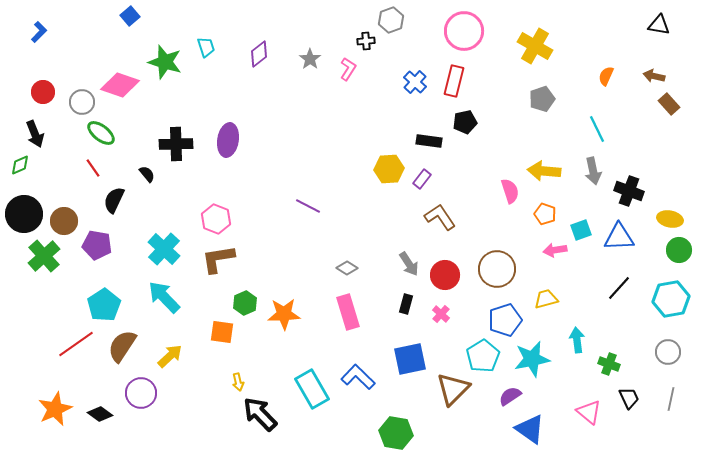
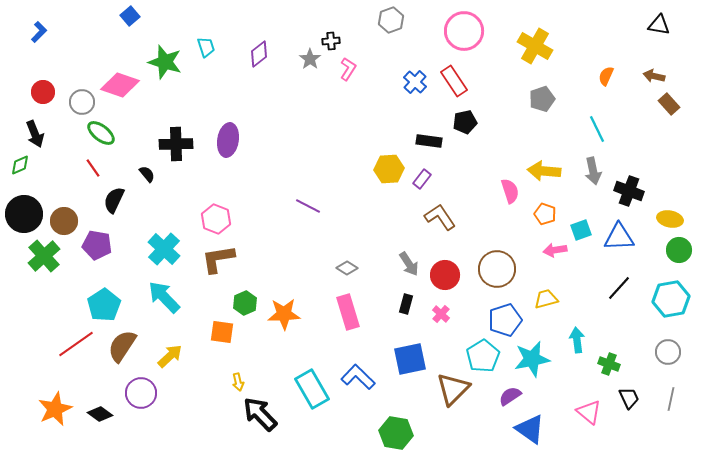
black cross at (366, 41): moved 35 px left
red rectangle at (454, 81): rotated 48 degrees counterclockwise
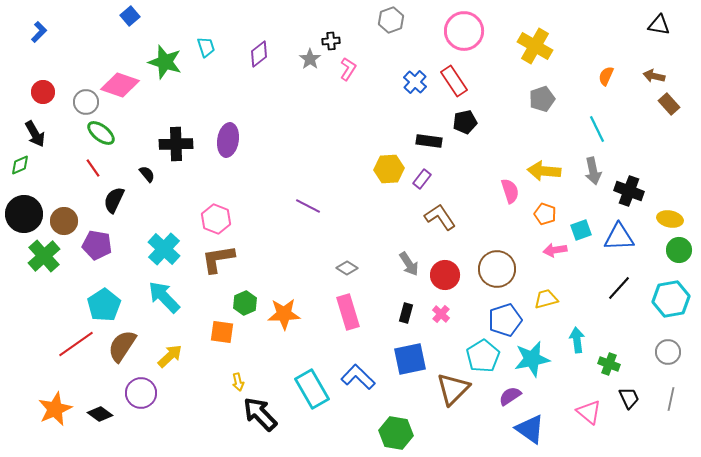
gray circle at (82, 102): moved 4 px right
black arrow at (35, 134): rotated 8 degrees counterclockwise
black rectangle at (406, 304): moved 9 px down
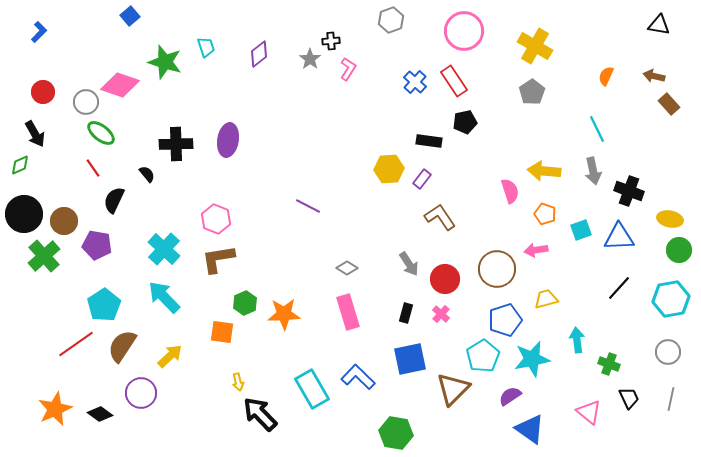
gray pentagon at (542, 99): moved 10 px left, 7 px up; rotated 15 degrees counterclockwise
pink arrow at (555, 250): moved 19 px left
red circle at (445, 275): moved 4 px down
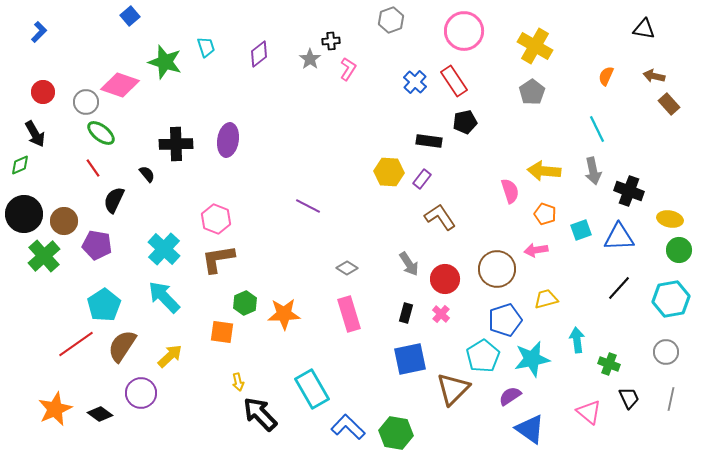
black triangle at (659, 25): moved 15 px left, 4 px down
yellow hexagon at (389, 169): moved 3 px down; rotated 8 degrees clockwise
pink rectangle at (348, 312): moved 1 px right, 2 px down
gray circle at (668, 352): moved 2 px left
blue L-shape at (358, 377): moved 10 px left, 50 px down
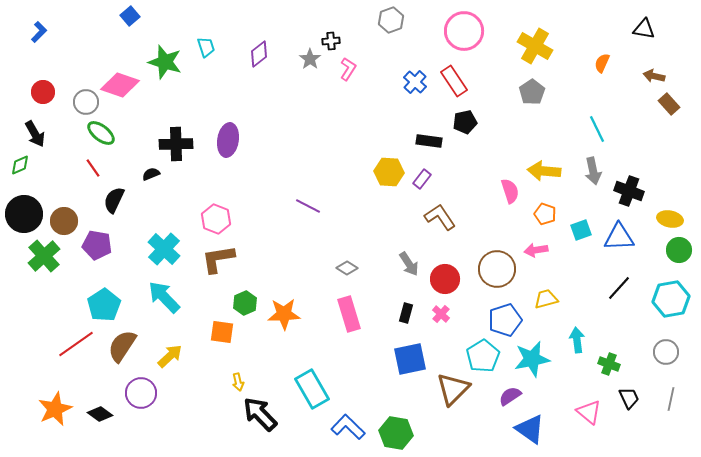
orange semicircle at (606, 76): moved 4 px left, 13 px up
black semicircle at (147, 174): moved 4 px right; rotated 72 degrees counterclockwise
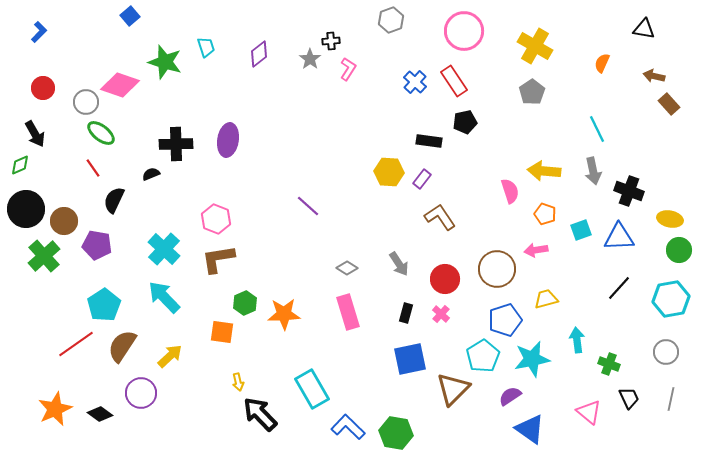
red circle at (43, 92): moved 4 px up
purple line at (308, 206): rotated 15 degrees clockwise
black circle at (24, 214): moved 2 px right, 5 px up
gray arrow at (409, 264): moved 10 px left
pink rectangle at (349, 314): moved 1 px left, 2 px up
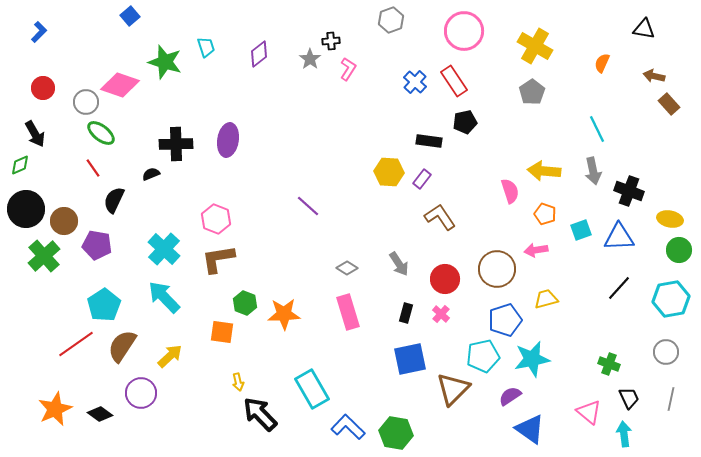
green hexagon at (245, 303): rotated 15 degrees counterclockwise
cyan arrow at (577, 340): moved 47 px right, 94 px down
cyan pentagon at (483, 356): rotated 20 degrees clockwise
